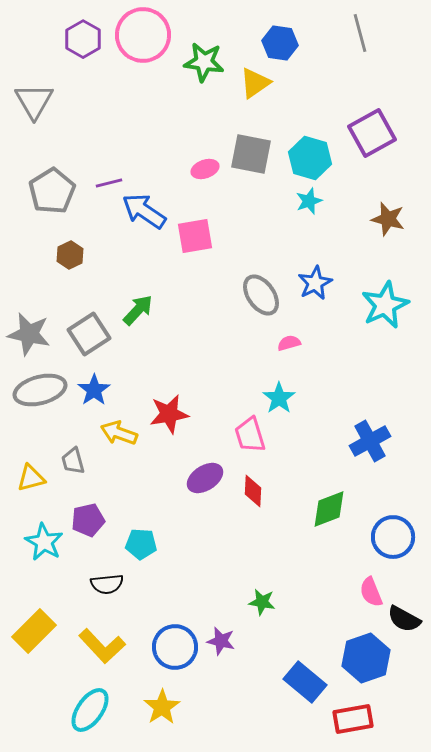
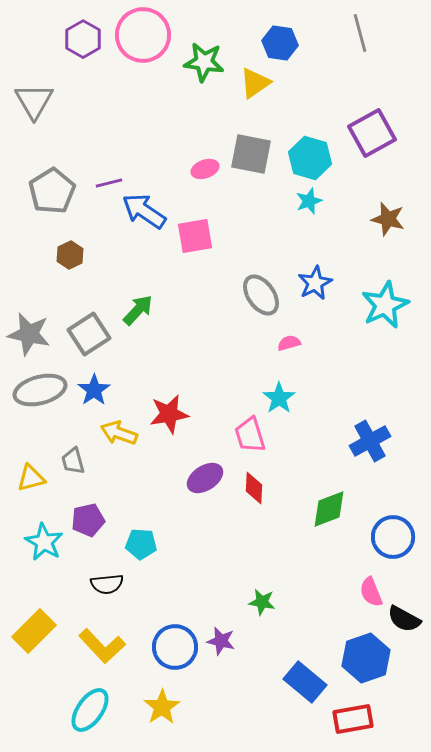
red diamond at (253, 491): moved 1 px right, 3 px up
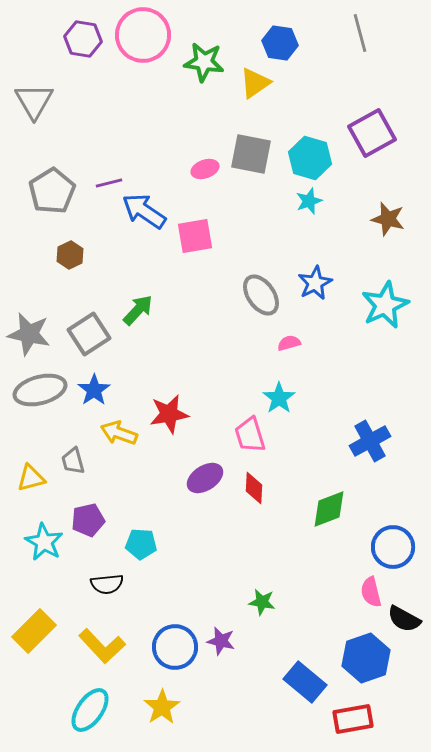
purple hexagon at (83, 39): rotated 21 degrees counterclockwise
blue circle at (393, 537): moved 10 px down
pink semicircle at (371, 592): rotated 8 degrees clockwise
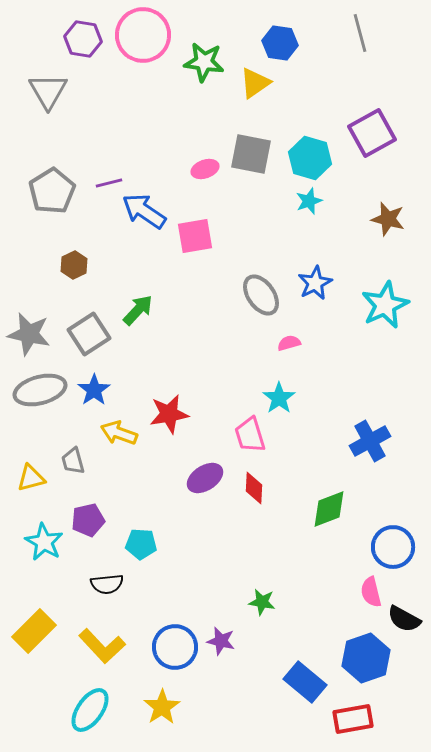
gray triangle at (34, 101): moved 14 px right, 10 px up
brown hexagon at (70, 255): moved 4 px right, 10 px down
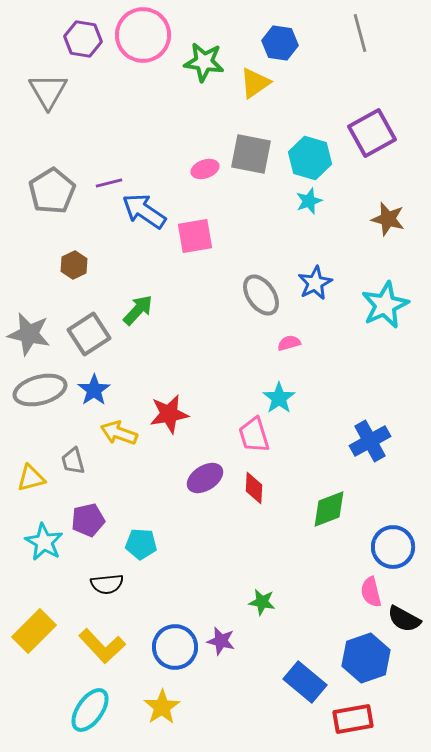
pink trapezoid at (250, 435): moved 4 px right
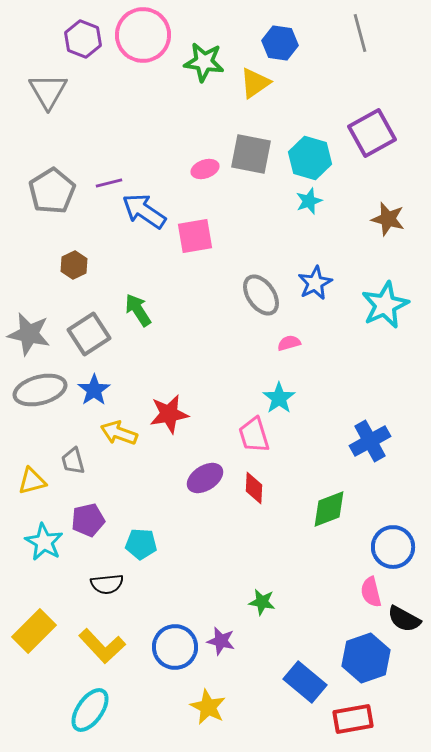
purple hexagon at (83, 39): rotated 12 degrees clockwise
green arrow at (138, 310): rotated 76 degrees counterclockwise
yellow triangle at (31, 478): moved 1 px right, 3 px down
yellow star at (162, 707): moved 46 px right; rotated 12 degrees counterclockwise
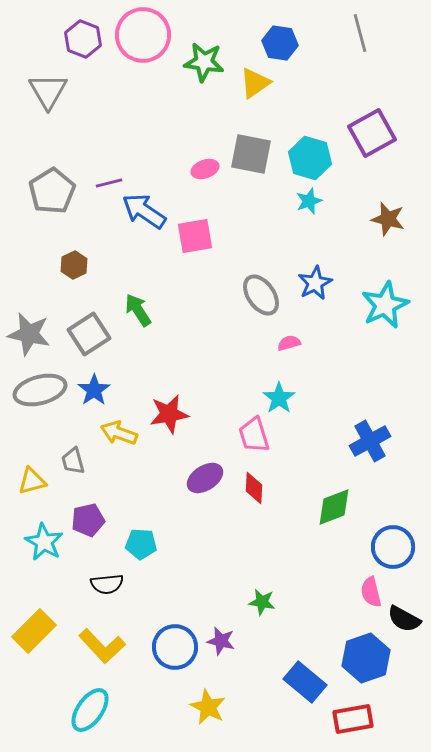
green diamond at (329, 509): moved 5 px right, 2 px up
